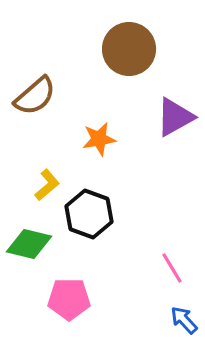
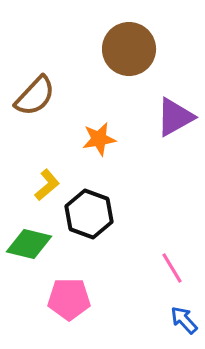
brown semicircle: rotated 6 degrees counterclockwise
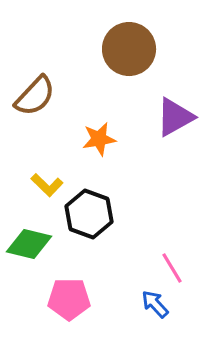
yellow L-shape: rotated 84 degrees clockwise
blue arrow: moved 29 px left, 16 px up
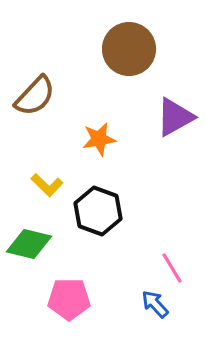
black hexagon: moved 9 px right, 3 px up
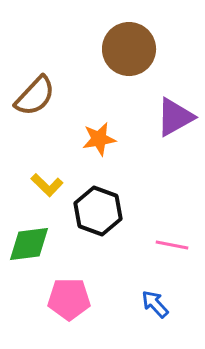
green diamond: rotated 21 degrees counterclockwise
pink line: moved 23 px up; rotated 48 degrees counterclockwise
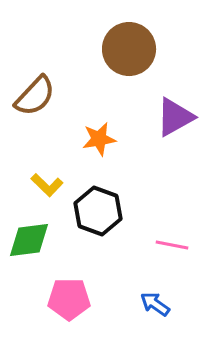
green diamond: moved 4 px up
blue arrow: rotated 12 degrees counterclockwise
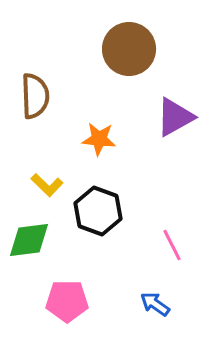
brown semicircle: rotated 45 degrees counterclockwise
orange star: rotated 16 degrees clockwise
pink line: rotated 52 degrees clockwise
pink pentagon: moved 2 px left, 2 px down
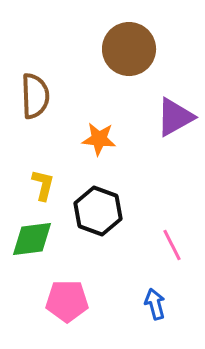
yellow L-shape: moved 4 px left; rotated 120 degrees counterclockwise
green diamond: moved 3 px right, 1 px up
blue arrow: rotated 40 degrees clockwise
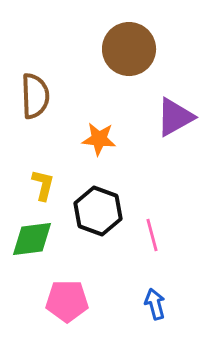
pink line: moved 20 px left, 10 px up; rotated 12 degrees clockwise
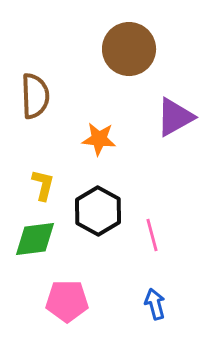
black hexagon: rotated 9 degrees clockwise
green diamond: moved 3 px right
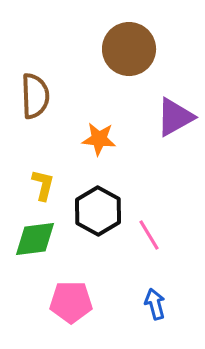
pink line: moved 3 px left; rotated 16 degrees counterclockwise
pink pentagon: moved 4 px right, 1 px down
